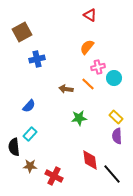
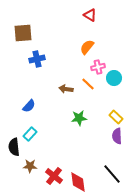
brown square: moved 1 px right, 1 px down; rotated 24 degrees clockwise
red diamond: moved 12 px left, 22 px down
red cross: rotated 12 degrees clockwise
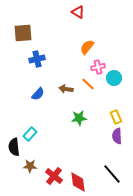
red triangle: moved 12 px left, 3 px up
blue semicircle: moved 9 px right, 12 px up
yellow rectangle: rotated 24 degrees clockwise
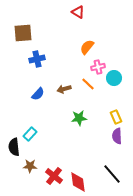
brown arrow: moved 2 px left; rotated 24 degrees counterclockwise
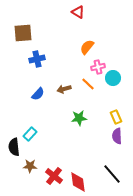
cyan circle: moved 1 px left
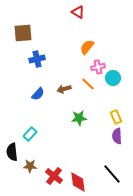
black semicircle: moved 2 px left, 5 px down
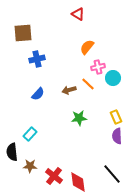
red triangle: moved 2 px down
brown arrow: moved 5 px right, 1 px down
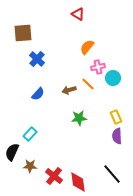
blue cross: rotated 35 degrees counterclockwise
black semicircle: rotated 30 degrees clockwise
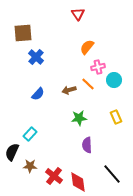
red triangle: rotated 24 degrees clockwise
blue cross: moved 1 px left, 2 px up
cyan circle: moved 1 px right, 2 px down
purple semicircle: moved 30 px left, 9 px down
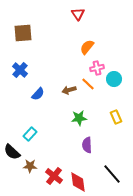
blue cross: moved 16 px left, 13 px down
pink cross: moved 1 px left, 1 px down
cyan circle: moved 1 px up
black semicircle: rotated 72 degrees counterclockwise
